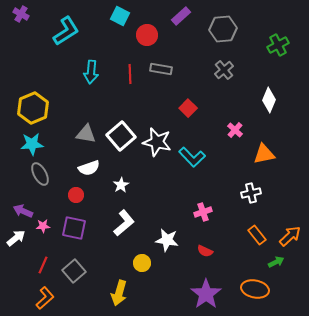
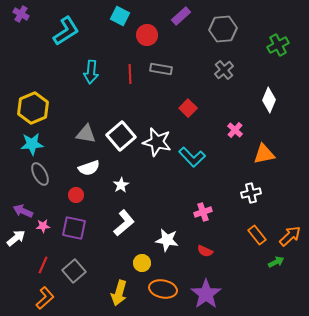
orange ellipse at (255, 289): moved 92 px left
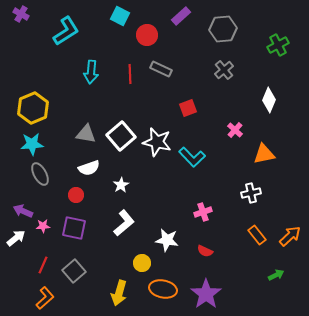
gray rectangle at (161, 69): rotated 15 degrees clockwise
red square at (188, 108): rotated 24 degrees clockwise
green arrow at (276, 262): moved 13 px down
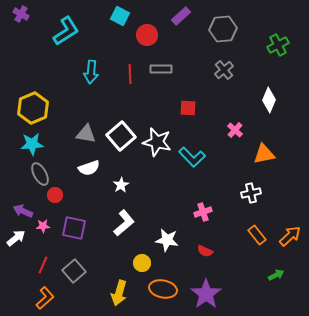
gray rectangle at (161, 69): rotated 25 degrees counterclockwise
red square at (188, 108): rotated 24 degrees clockwise
red circle at (76, 195): moved 21 px left
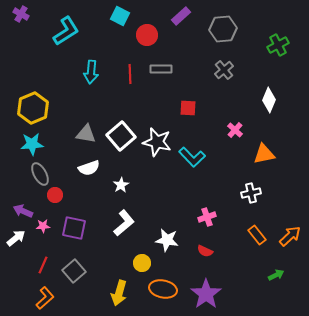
pink cross at (203, 212): moved 4 px right, 5 px down
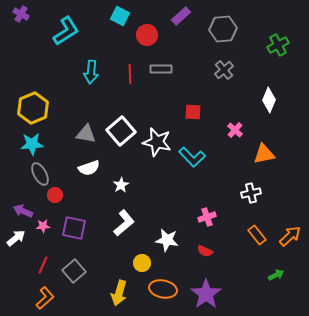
red square at (188, 108): moved 5 px right, 4 px down
white square at (121, 136): moved 5 px up
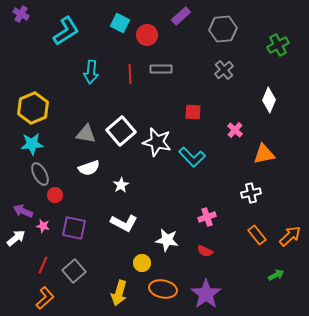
cyan square at (120, 16): moved 7 px down
white L-shape at (124, 223): rotated 68 degrees clockwise
pink star at (43, 226): rotated 16 degrees clockwise
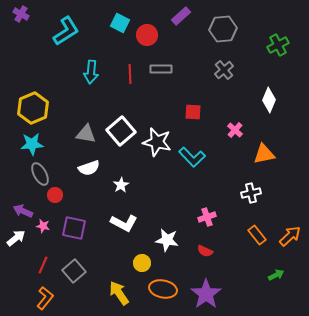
yellow arrow at (119, 293): rotated 130 degrees clockwise
orange L-shape at (45, 298): rotated 10 degrees counterclockwise
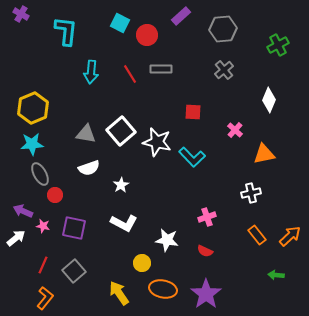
cyan L-shape at (66, 31): rotated 52 degrees counterclockwise
red line at (130, 74): rotated 30 degrees counterclockwise
green arrow at (276, 275): rotated 147 degrees counterclockwise
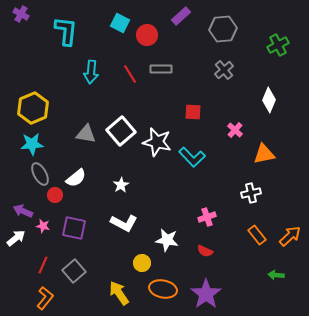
white semicircle at (89, 168): moved 13 px left, 10 px down; rotated 20 degrees counterclockwise
